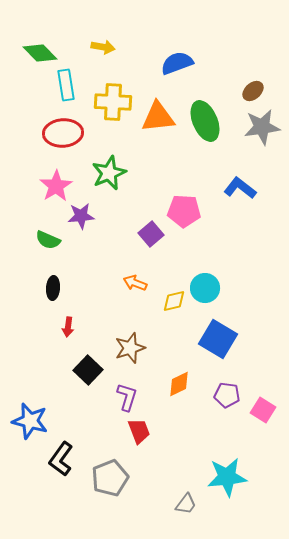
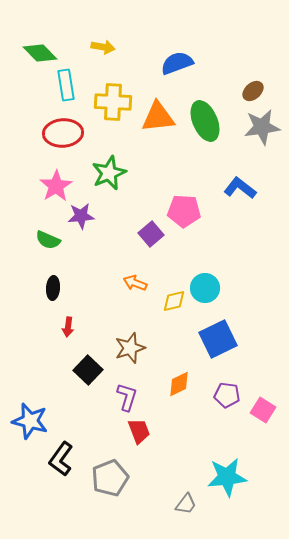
blue square: rotated 33 degrees clockwise
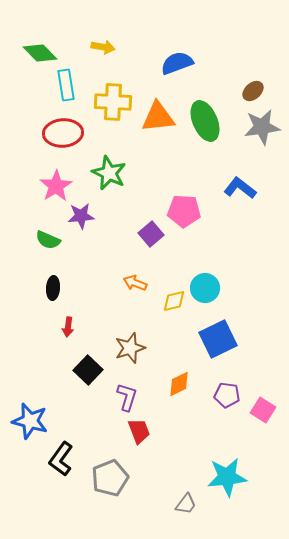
green star: rotated 24 degrees counterclockwise
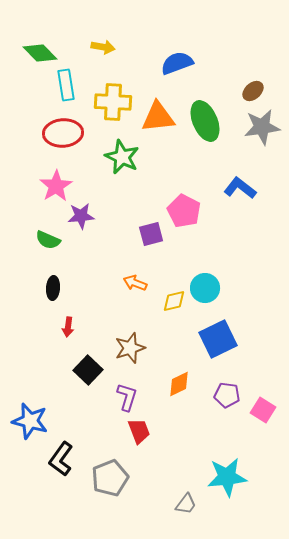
green star: moved 13 px right, 16 px up
pink pentagon: rotated 24 degrees clockwise
purple square: rotated 25 degrees clockwise
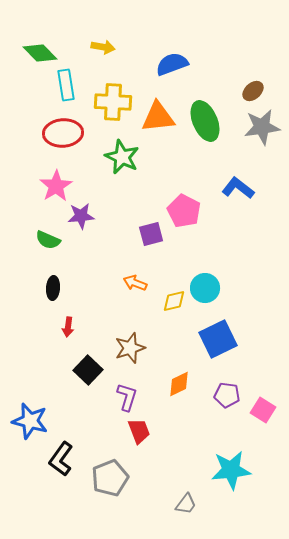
blue semicircle: moved 5 px left, 1 px down
blue L-shape: moved 2 px left
cyan star: moved 4 px right, 7 px up
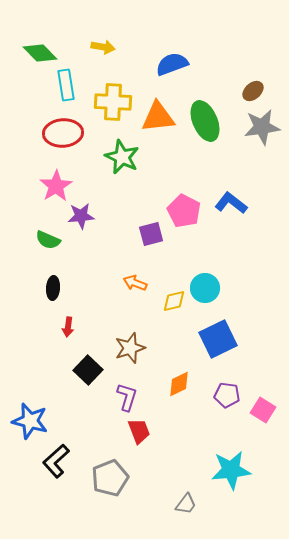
blue L-shape: moved 7 px left, 15 px down
black L-shape: moved 5 px left, 2 px down; rotated 12 degrees clockwise
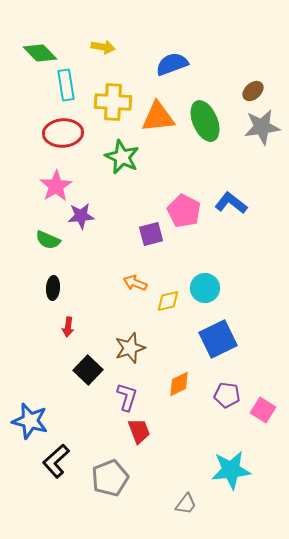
yellow diamond: moved 6 px left
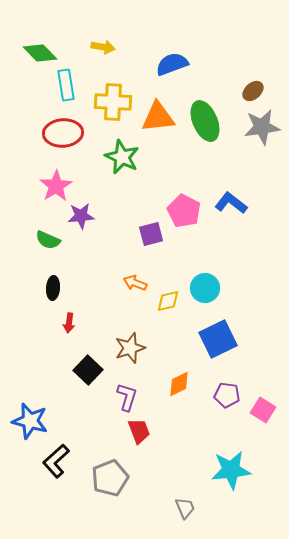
red arrow: moved 1 px right, 4 px up
gray trapezoid: moved 1 px left, 4 px down; rotated 60 degrees counterclockwise
